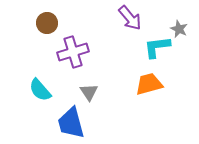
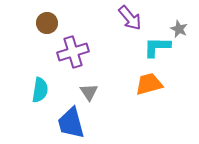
cyan L-shape: rotated 8 degrees clockwise
cyan semicircle: rotated 130 degrees counterclockwise
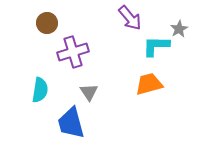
gray star: rotated 18 degrees clockwise
cyan L-shape: moved 1 px left, 1 px up
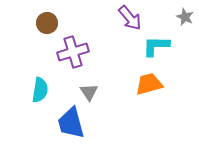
gray star: moved 6 px right, 12 px up; rotated 18 degrees counterclockwise
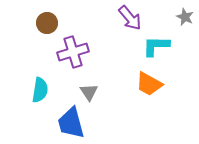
orange trapezoid: rotated 136 degrees counterclockwise
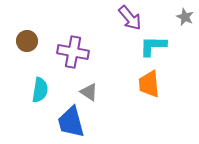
brown circle: moved 20 px left, 18 px down
cyan L-shape: moved 3 px left
purple cross: rotated 28 degrees clockwise
orange trapezoid: rotated 56 degrees clockwise
gray triangle: rotated 24 degrees counterclockwise
blue trapezoid: moved 1 px up
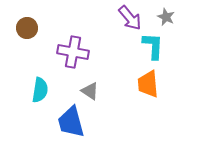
gray star: moved 19 px left
brown circle: moved 13 px up
cyan L-shape: rotated 92 degrees clockwise
orange trapezoid: moved 1 px left
gray triangle: moved 1 px right, 1 px up
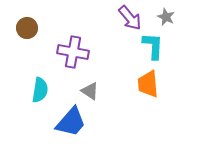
blue trapezoid: rotated 124 degrees counterclockwise
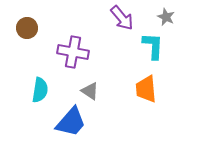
purple arrow: moved 8 px left
orange trapezoid: moved 2 px left, 5 px down
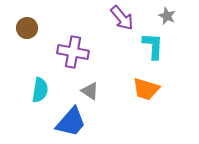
gray star: moved 1 px right, 1 px up
orange trapezoid: rotated 68 degrees counterclockwise
